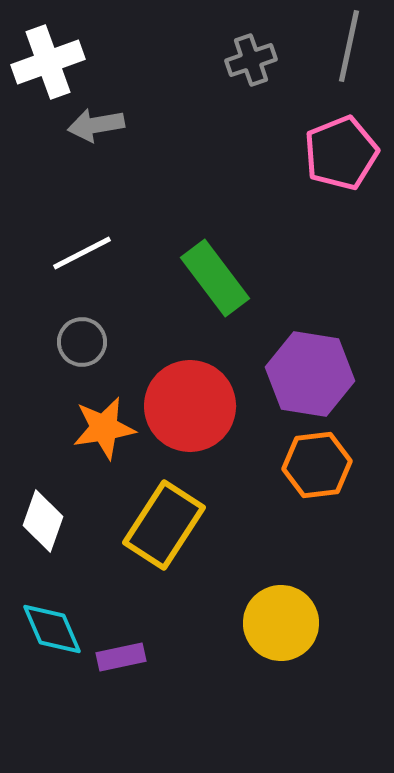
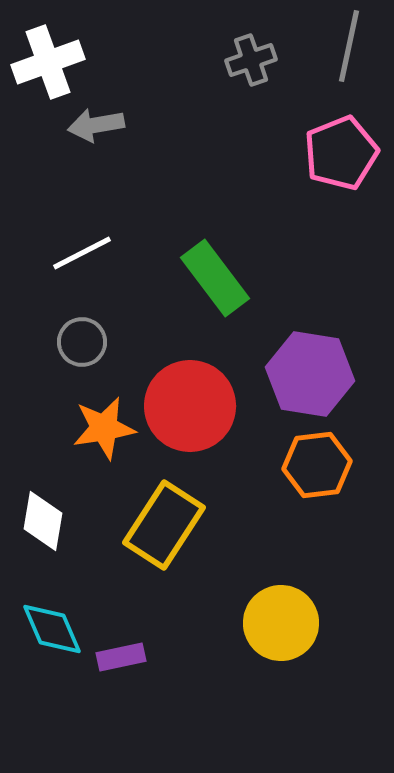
white diamond: rotated 10 degrees counterclockwise
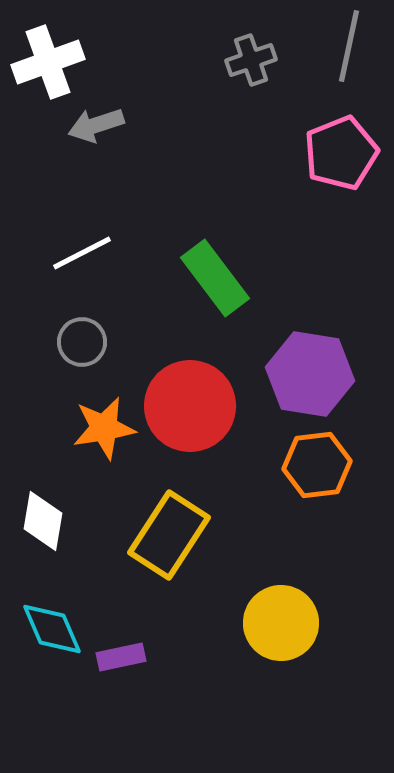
gray arrow: rotated 8 degrees counterclockwise
yellow rectangle: moved 5 px right, 10 px down
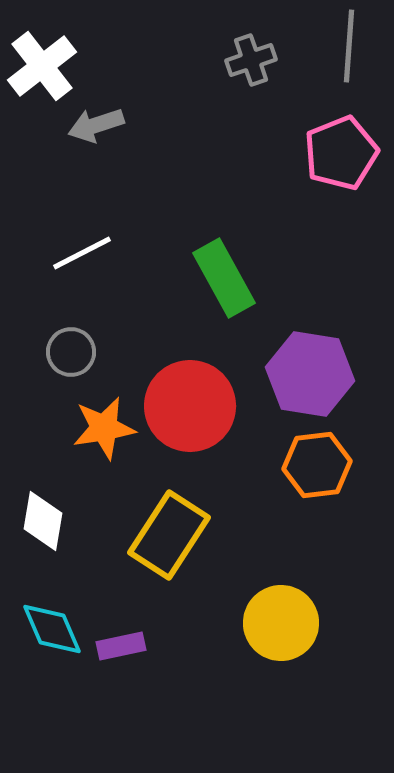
gray line: rotated 8 degrees counterclockwise
white cross: moved 6 px left, 4 px down; rotated 18 degrees counterclockwise
green rectangle: moved 9 px right; rotated 8 degrees clockwise
gray circle: moved 11 px left, 10 px down
purple rectangle: moved 11 px up
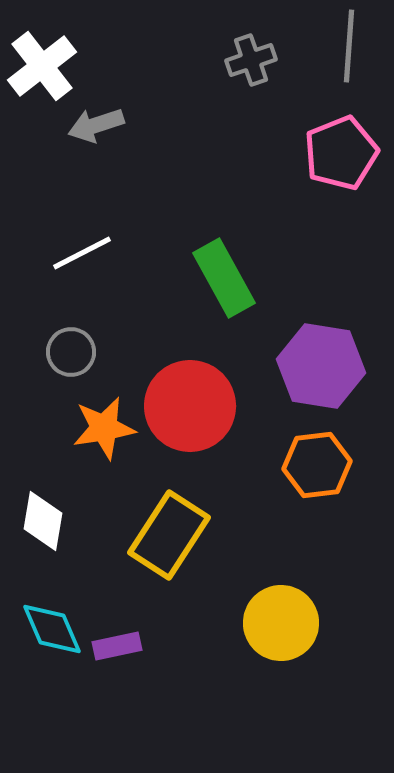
purple hexagon: moved 11 px right, 8 px up
purple rectangle: moved 4 px left
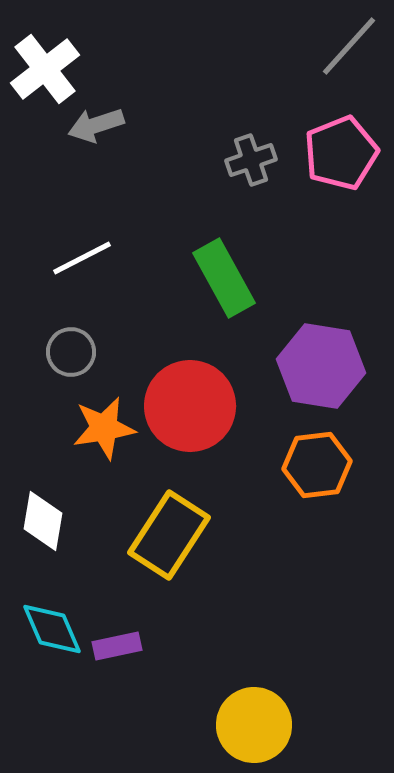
gray line: rotated 38 degrees clockwise
gray cross: moved 100 px down
white cross: moved 3 px right, 3 px down
white line: moved 5 px down
yellow circle: moved 27 px left, 102 px down
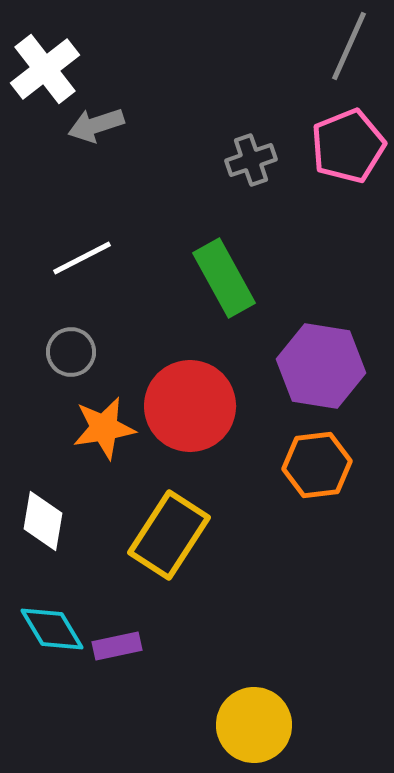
gray line: rotated 18 degrees counterclockwise
pink pentagon: moved 7 px right, 7 px up
cyan diamond: rotated 8 degrees counterclockwise
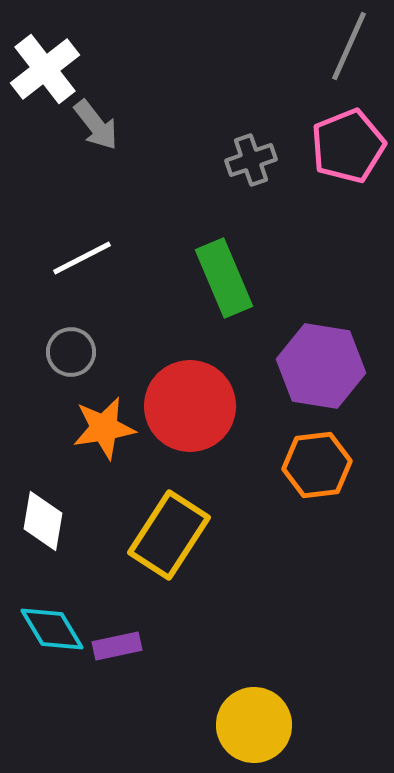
gray arrow: rotated 110 degrees counterclockwise
green rectangle: rotated 6 degrees clockwise
